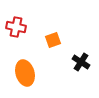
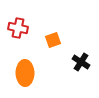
red cross: moved 2 px right, 1 px down
orange ellipse: rotated 15 degrees clockwise
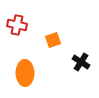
red cross: moved 1 px left, 3 px up
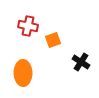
red cross: moved 11 px right, 1 px down
orange ellipse: moved 2 px left
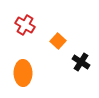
red cross: moved 3 px left, 1 px up; rotated 18 degrees clockwise
orange square: moved 5 px right, 1 px down; rotated 28 degrees counterclockwise
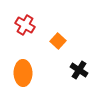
black cross: moved 2 px left, 8 px down
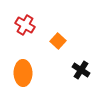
black cross: moved 2 px right
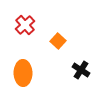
red cross: rotated 18 degrees clockwise
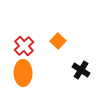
red cross: moved 1 px left, 21 px down
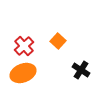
orange ellipse: rotated 70 degrees clockwise
